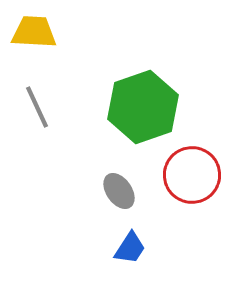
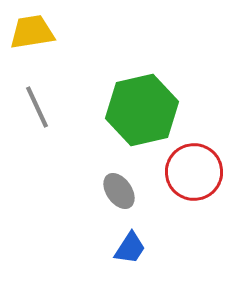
yellow trapezoid: moved 2 px left; rotated 12 degrees counterclockwise
green hexagon: moved 1 px left, 3 px down; rotated 6 degrees clockwise
red circle: moved 2 px right, 3 px up
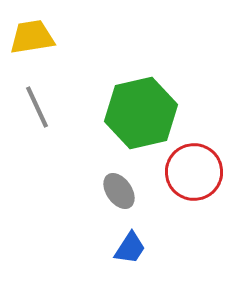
yellow trapezoid: moved 5 px down
green hexagon: moved 1 px left, 3 px down
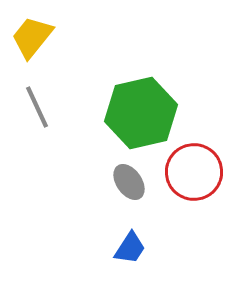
yellow trapezoid: rotated 42 degrees counterclockwise
gray ellipse: moved 10 px right, 9 px up
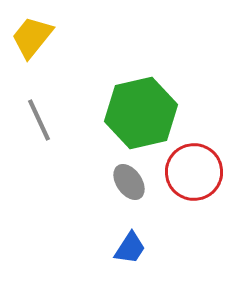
gray line: moved 2 px right, 13 px down
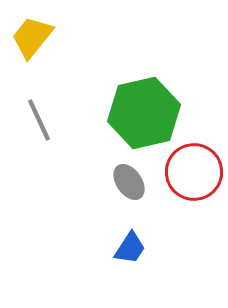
green hexagon: moved 3 px right
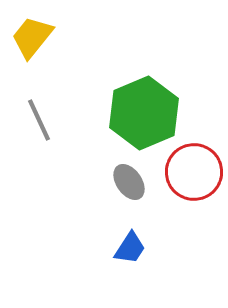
green hexagon: rotated 10 degrees counterclockwise
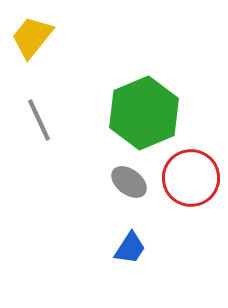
red circle: moved 3 px left, 6 px down
gray ellipse: rotated 18 degrees counterclockwise
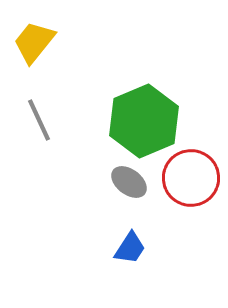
yellow trapezoid: moved 2 px right, 5 px down
green hexagon: moved 8 px down
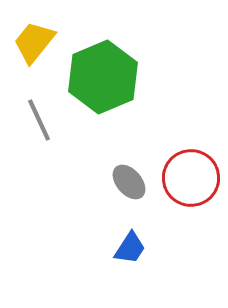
green hexagon: moved 41 px left, 44 px up
gray ellipse: rotated 12 degrees clockwise
